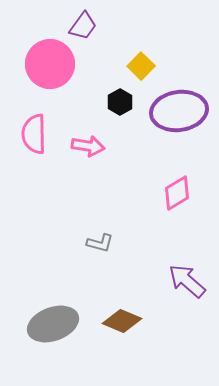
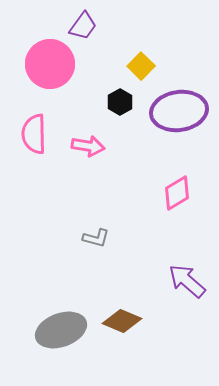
gray L-shape: moved 4 px left, 5 px up
gray ellipse: moved 8 px right, 6 px down
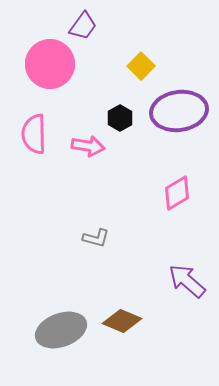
black hexagon: moved 16 px down
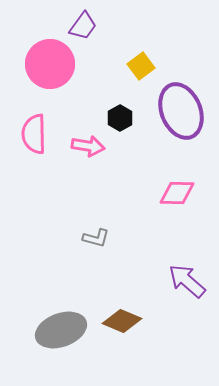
yellow square: rotated 8 degrees clockwise
purple ellipse: moved 2 px right; rotated 76 degrees clockwise
pink diamond: rotated 33 degrees clockwise
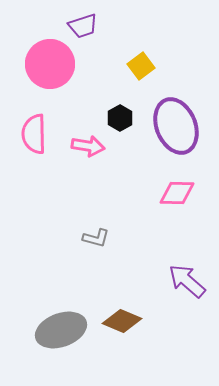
purple trapezoid: rotated 36 degrees clockwise
purple ellipse: moved 5 px left, 15 px down
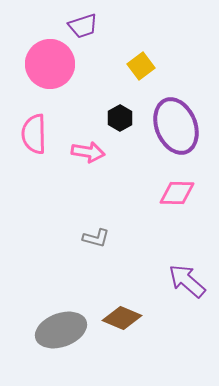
pink arrow: moved 6 px down
brown diamond: moved 3 px up
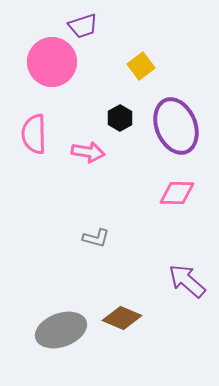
pink circle: moved 2 px right, 2 px up
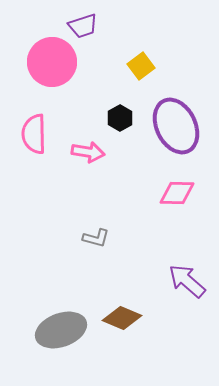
purple ellipse: rotated 4 degrees counterclockwise
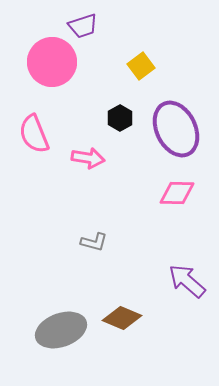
purple ellipse: moved 3 px down
pink semicircle: rotated 21 degrees counterclockwise
pink arrow: moved 6 px down
gray L-shape: moved 2 px left, 4 px down
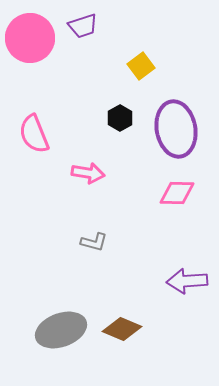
pink circle: moved 22 px left, 24 px up
purple ellipse: rotated 16 degrees clockwise
pink arrow: moved 15 px down
purple arrow: rotated 45 degrees counterclockwise
brown diamond: moved 11 px down
